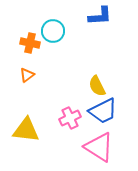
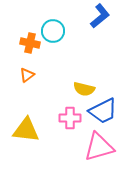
blue L-shape: rotated 35 degrees counterclockwise
yellow semicircle: moved 13 px left, 3 px down; rotated 50 degrees counterclockwise
pink cross: rotated 25 degrees clockwise
pink triangle: rotated 48 degrees counterclockwise
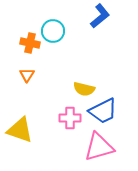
orange triangle: rotated 21 degrees counterclockwise
yellow triangle: moved 6 px left; rotated 12 degrees clockwise
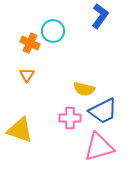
blue L-shape: rotated 15 degrees counterclockwise
orange cross: rotated 12 degrees clockwise
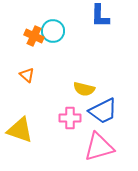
blue L-shape: rotated 145 degrees clockwise
orange cross: moved 4 px right, 7 px up
orange triangle: rotated 21 degrees counterclockwise
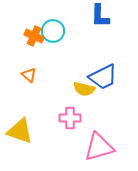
orange triangle: moved 2 px right
blue trapezoid: moved 34 px up
yellow triangle: moved 1 px down
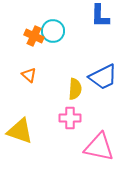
yellow semicircle: moved 9 px left; rotated 100 degrees counterclockwise
pink triangle: rotated 28 degrees clockwise
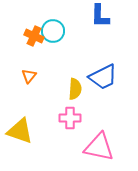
orange triangle: moved 1 px down; rotated 28 degrees clockwise
